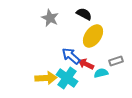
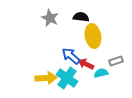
black semicircle: moved 3 px left, 3 px down; rotated 21 degrees counterclockwise
yellow ellipse: rotated 45 degrees counterclockwise
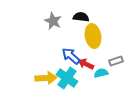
gray star: moved 3 px right, 3 px down
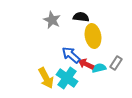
gray star: moved 1 px left, 1 px up
blue arrow: moved 1 px up
gray rectangle: moved 2 px down; rotated 40 degrees counterclockwise
cyan semicircle: moved 2 px left, 5 px up
yellow arrow: rotated 65 degrees clockwise
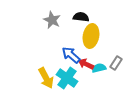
yellow ellipse: moved 2 px left; rotated 20 degrees clockwise
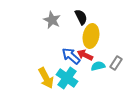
black semicircle: rotated 56 degrees clockwise
blue arrow: moved 1 px down
red arrow: moved 1 px left, 9 px up
cyan semicircle: moved 1 px left, 2 px up
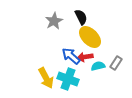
gray star: moved 2 px right, 1 px down; rotated 18 degrees clockwise
yellow ellipse: moved 1 px left, 1 px down; rotated 55 degrees counterclockwise
red arrow: moved 2 px down; rotated 35 degrees counterclockwise
cyan cross: moved 1 px right, 1 px down; rotated 15 degrees counterclockwise
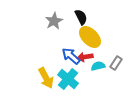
cyan cross: rotated 20 degrees clockwise
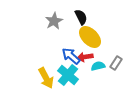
cyan cross: moved 4 px up
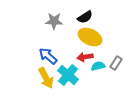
black semicircle: moved 4 px right; rotated 84 degrees clockwise
gray star: rotated 30 degrees clockwise
yellow ellipse: rotated 20 degrees counterclockwise
blue arrow: moved 23 px left
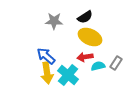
blue arrow: moved 2 px left
yellow arrow: moved 1 px right, 5 px up; rotated 20 degrees clockwise
